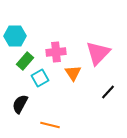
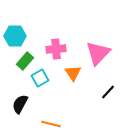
pink cross: moved 3 px up
orange line: moved 1 px right, 1 px up
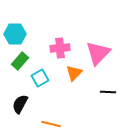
cyan hexagon: moved 2 px up
pink cross: moved 4 px right, 1 px up
green rectangle: moved 5 px left
orange triangle: moved 1 px right; rotated 18 degrees clockwise
black line: rotated 49 degrees clockwise
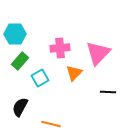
black semicircle: moved 3 px down
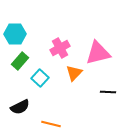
pink cross: rotated 24 degrees counterclockwise
pink triangle: rotated 32 degrees clockwise
cyan square: rotated 18 degrees counterclockwise
black semicircle: rotated 144 degrees counterclockwise
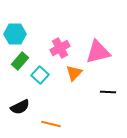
pink triangle: moved 1 px up
cyan square: moved 3 px up
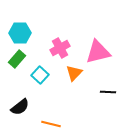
cyan hexagon: moved 5 px right, 1 px up
green rectangle: moved 3 px left, 2 px up
black semicircle: rotated 12 degrees counterclockwise
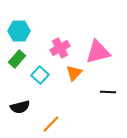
cyan hexagon: moved 1 px left, 2 px up
black semicircle: rotated 24 degrees clockwise
orange line: rotated 60 degrees counterclockwise
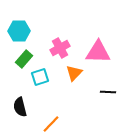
pink triangle: rotated 16 degrees clockwise
green rectangle: moved 7 px right
cyan square: moved 2 px down; rotated 30 degrees clockwise
black semicircle: rotated 90 degrees clockwise
